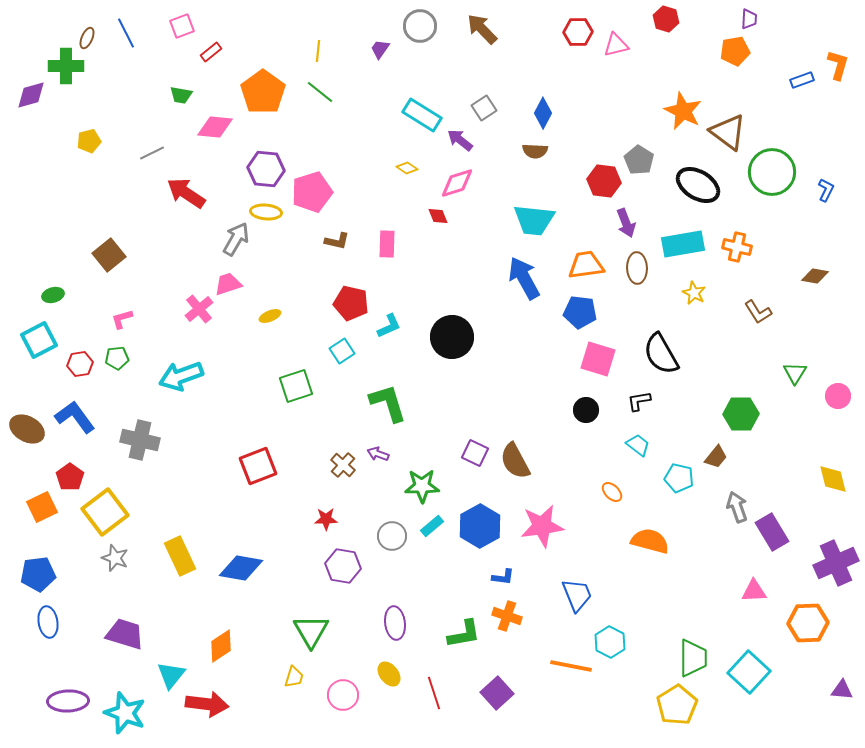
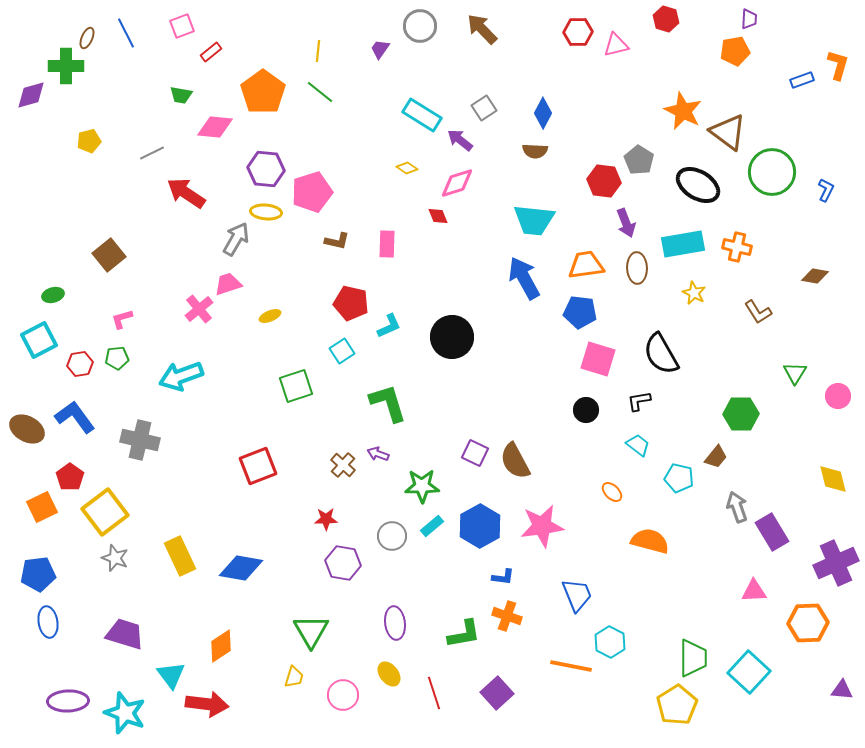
purple hexagon at (343, 566): moved 3 px up
cyan triangle at (171, 675): rotated 16 degrees counterclockwise
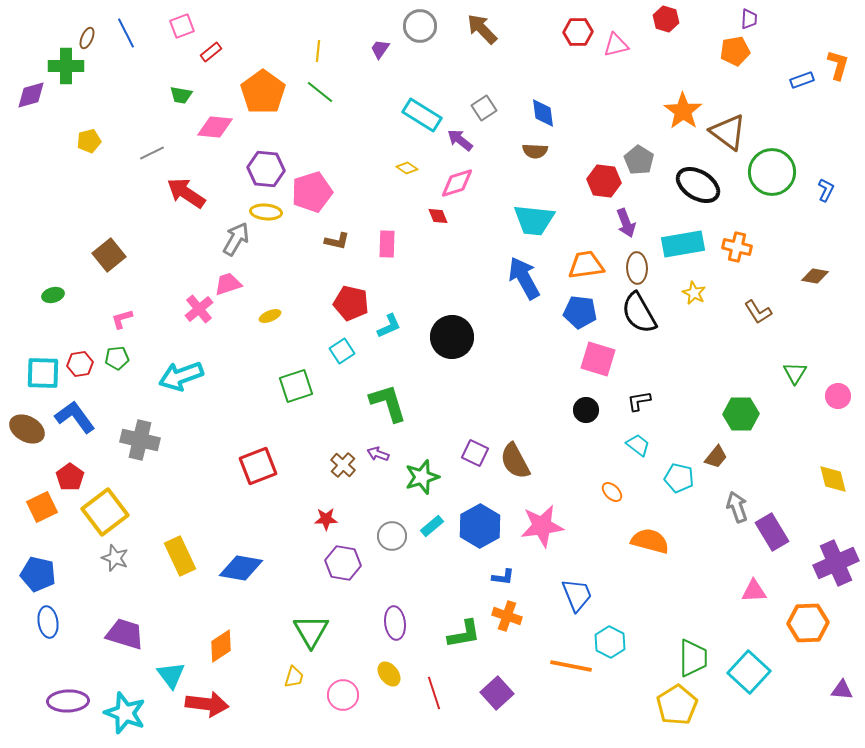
orange star at (683, 111): rotated 9 degrees clockwise
blue diamond at (543, 113): rotated 36 degrees counterclockwise
cyan square at (39, 340): moved 4 px right, 33 px down; rotated 30 degrees clockwise
black semicircle at (661, 354): moved 22 px left, 41 px up
green star at (422, 486): moved 9 px up; rotated 16 degrees counterclockwise
blue pentagon at (38, 574): rotated 20 degrees clockwise
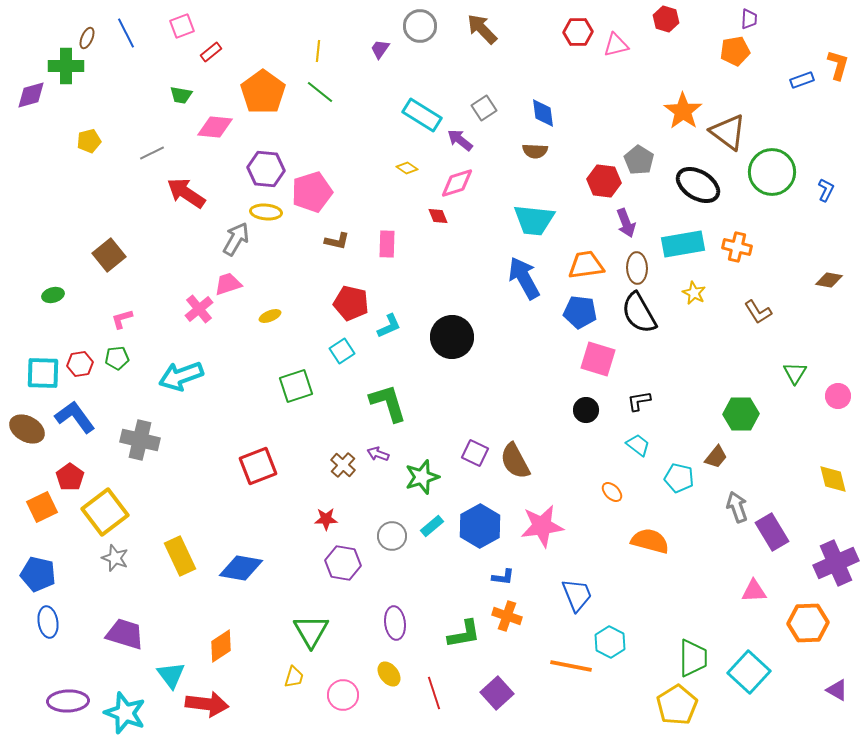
brown diamond at (815, 276): moved 14 px right, 4 px down
purple triangle at (842, 690): moved 5 px left; rotated 25 degrees clockwise
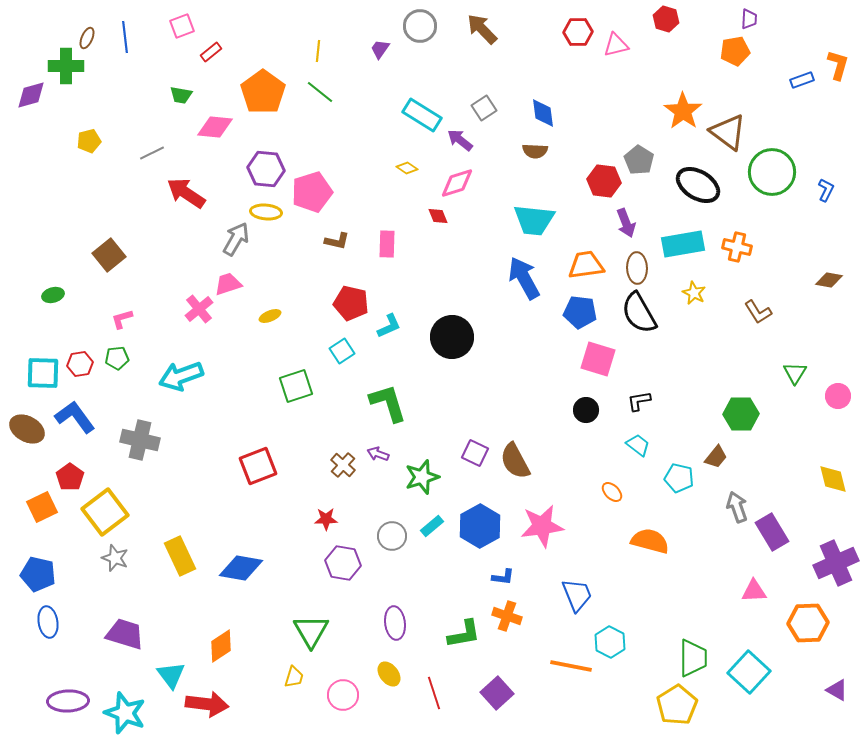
blue line at (126, 33): moved 1 px left, 4 px down; rotated 20 degrees clockwise
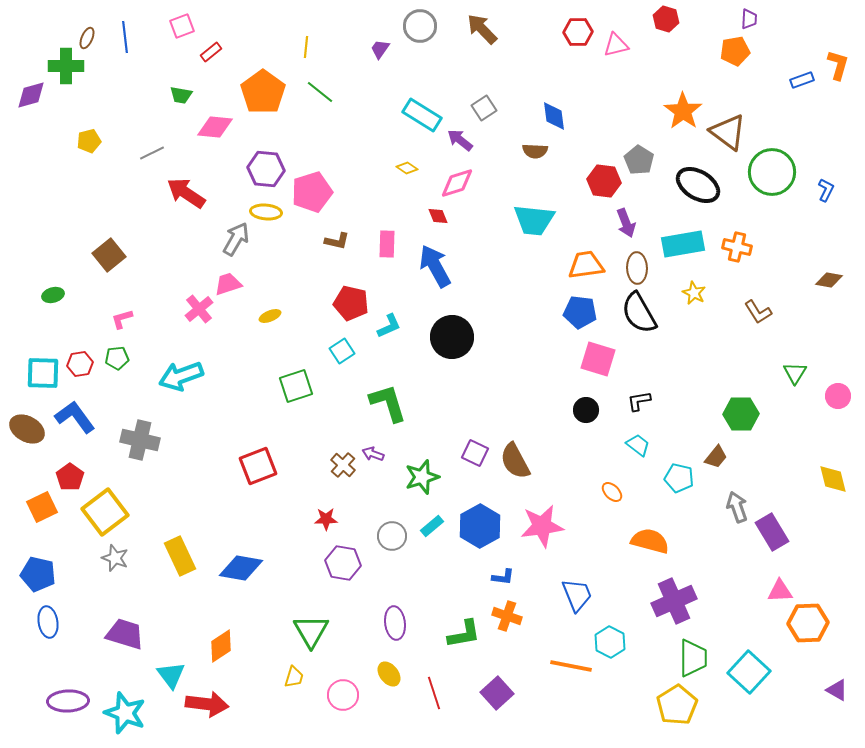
yellow line at (318, 51): moved 12 px left, 4 px up
blue diamond at (543, 113): moved 11 px right, 3 px down
blue arrow at (524, 278): moved 89 px left, 12 px up
purple arrow at (378, 454): moved 5 px left
purple cross at (836, 563): moved 162 px left, 38 px down
pink triangle at (754, 591): moved 26 px right
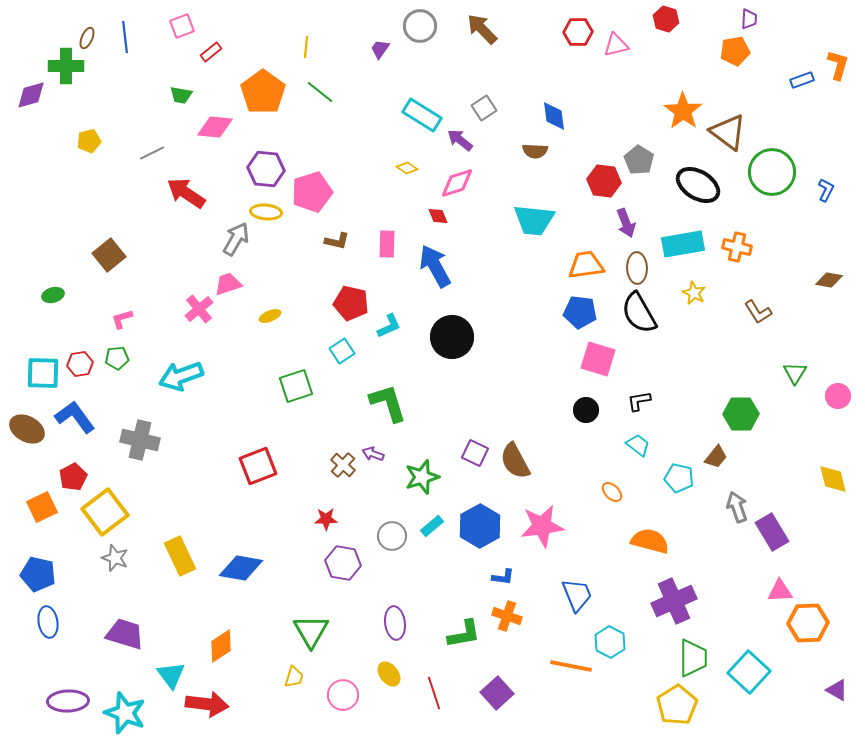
red pentagon at (70, 477): moved 3 px right; rotated 8 degrees clockwise
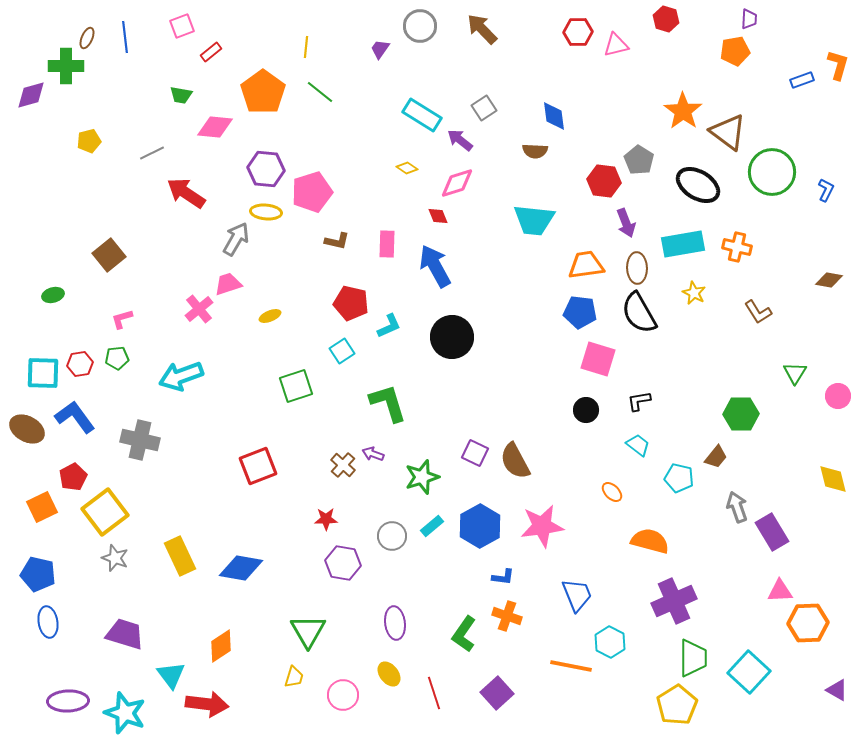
green triangle at (311, 631): moved 3 px left
green L-shape at (464, 634): rotated 135 degrees clockwise
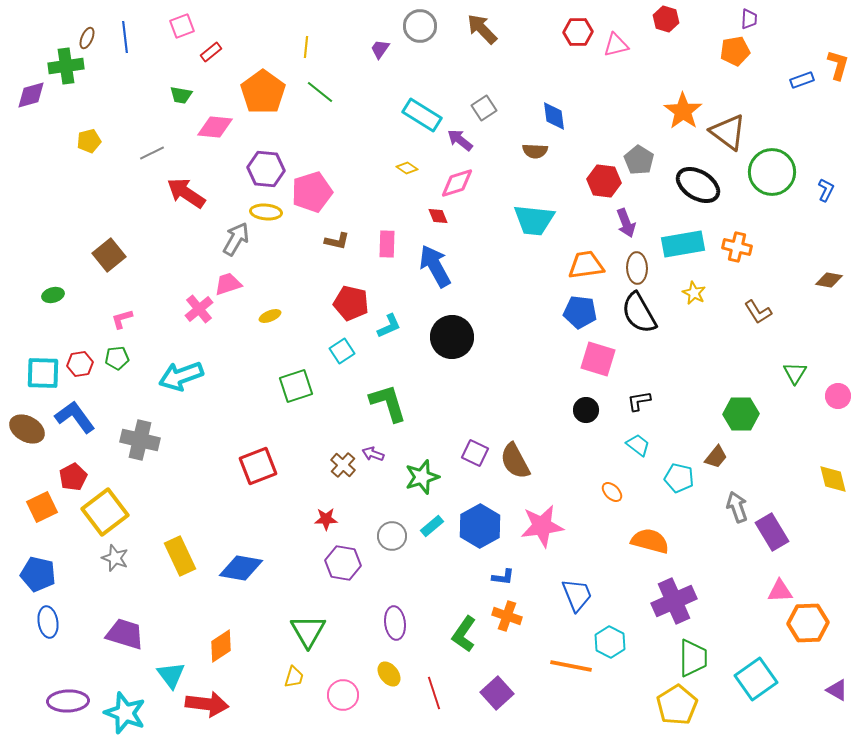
green cross at (66, 66): rotated 8 degrees counterclockwise
cyan square at (749, 672): moved 7 px right, 7 px down; rotated 12 degrees clockwise
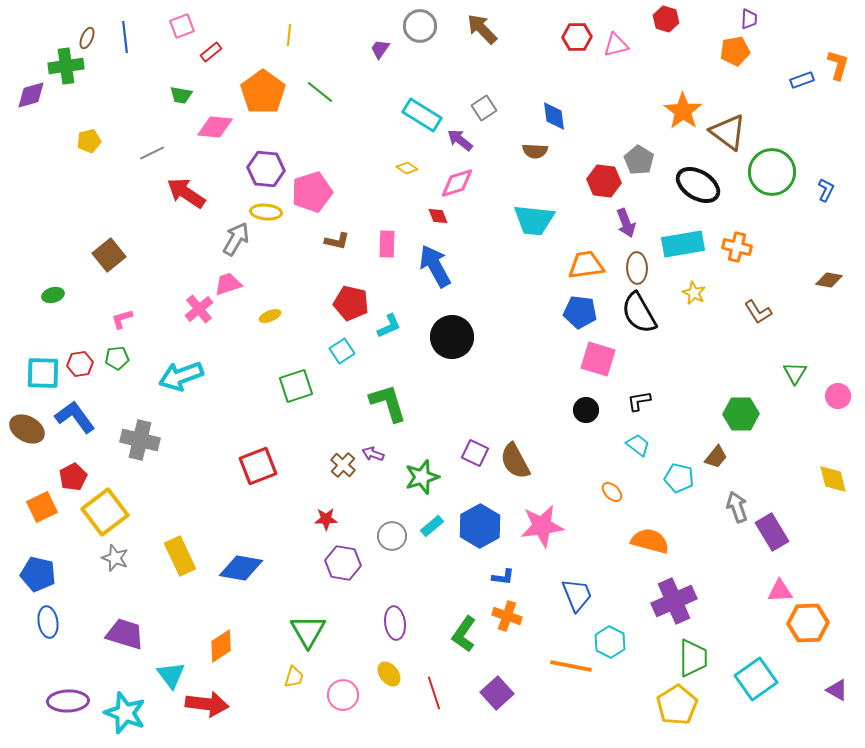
red hexagon at (578, 32): moved 1 px left, 5 px down
yellow line at (306, 47): moved 17 px left, 12 px up
